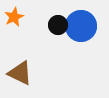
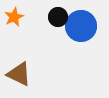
black circle: moved 8 px up
brown triangle: moved 1 px left, 1 px down
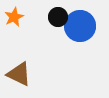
blue circle: moved 1 px left
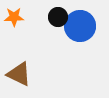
orange star: rotated 24 degrees clockwise
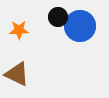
orange star: moved 5 px right, 13 px down
brown triangle: moved 2 px left
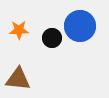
black circle: moved 6 px left, 21 px down
brown triangle: moved 1 px right, 5 px down; rotated 20 degrees counterclockwise
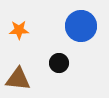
blue circle: moved 1 px right
black circle: moved 7 px right, 25 px down
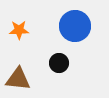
blue circle: moved 6 px left
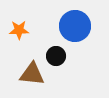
black circle: moved 3 px left, 7 px up
brown triangle: moved 14 px right, 5 px up
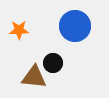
black circle: moved 3 px left, 7 px down
brown triangle: moved 2 px right, 3 px down
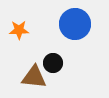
blue circle: moved 2 px up
